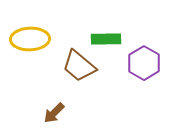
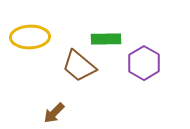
yellow ellipse: moved 2 px up
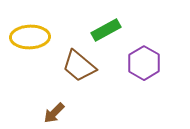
green rectangle: moved 9 px up; rotated 28 degrees counterclockwise
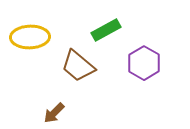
brown trapezoid: moved 1 px left
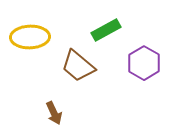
brown arrow: rotated 70 degrees counterclockwise
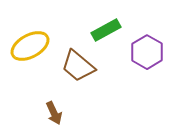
yellow ellipse: moved 9 px down; rotated 27 degrees counterclockwise
purple hexagon: moved 3 px right, 11 px up
